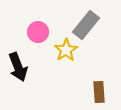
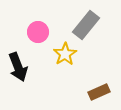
yellow star: moved 1 px left, 4 px down
brown rectangle: rotated 70 degrees clockwise
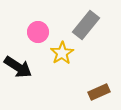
yellow star: moved 3 px left, 1 px up
black arrow: rotated 36 degrees counterclockwise
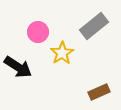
gray rectangle: moved 8 px right, 1 px down; rotated 12 degrees clockwise
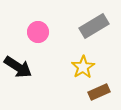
gray rectangle: rotated 8 degrees clockwise
yellow star: moved 21 px right, 14 px down
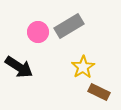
gray rectangle: moved 25 px left
black arrow: moved 1 px right
brown rectangle: rotated 50 degrees clockwise
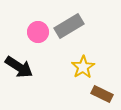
brown rectangle: moved 3 px right, 2 px down
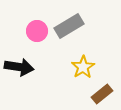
pink circle: moved 1 px left, 1 px up
black arrow: rotated 24 degrees counterclockwise
brown rectangle: rotated 65 degrees counterclockwise
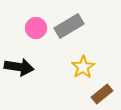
pink circle: moved 1 px left, 3 px up
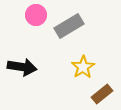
pink circle: moved 13 px up
black arrow: moved 3 px right
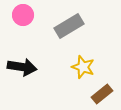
pink circle: moved 13 px left
yellow star: rotated 20 degrees counterclockwise
